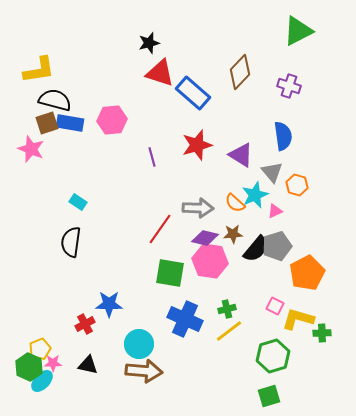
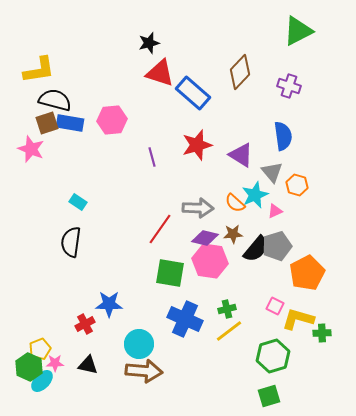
pink star at (53, 363): moved 2 px right
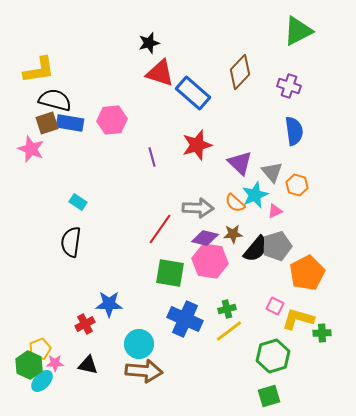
blue semicircle at (283, 136): moved 11 px right, 5 px up
purple triangle at (241, 155): moved 1 px left, 8 px down; rotated 12 degrees clockwise
green hexagon at (29, 367): moved 2 px up
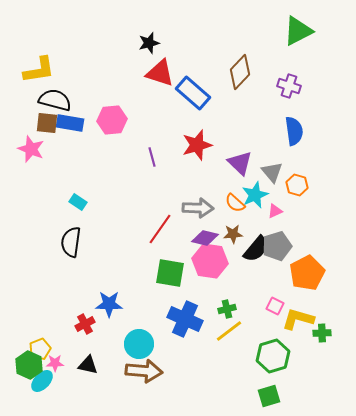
brown square at (47, 123): rotated 25 degrees clockwise
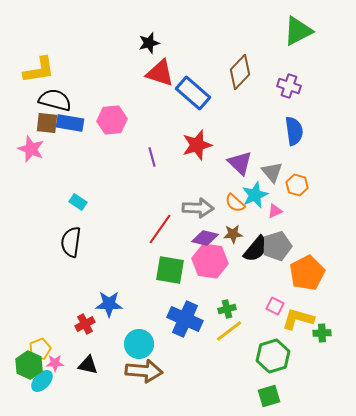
green square at (170, 273): moved 3 px up
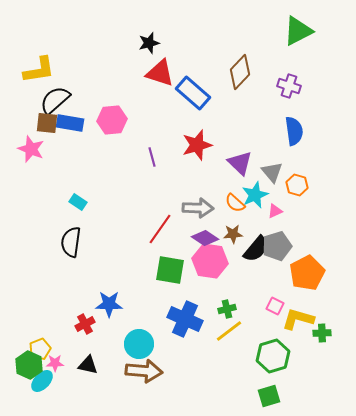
black semicircle at (55, 100): rotated 56 degrees counterclockwise
purple diamond at (205, 238): rotated 20 degrees clockwise
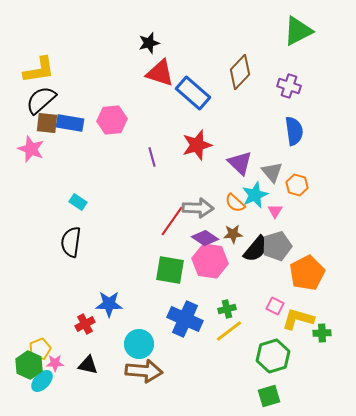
black semicircle at (55, 100): moved 14 px left
pink triangle at (275, 211): rotated 35 degrees counterclockwise
red line at (160, 229): moved 12 px right, 8 px up
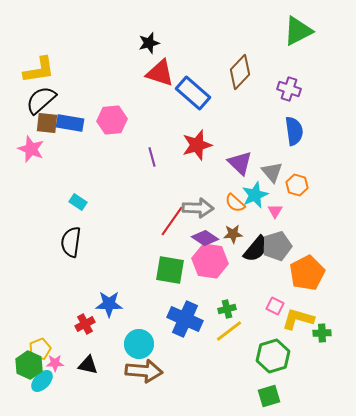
purple cross at (289, 86): moved 3 px down
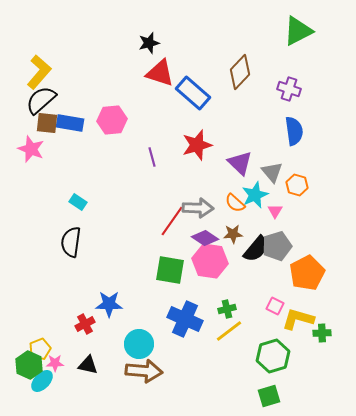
yellow L-shape at (39, 70): moved 2 px down; rotated 40 degrees counterclockwise
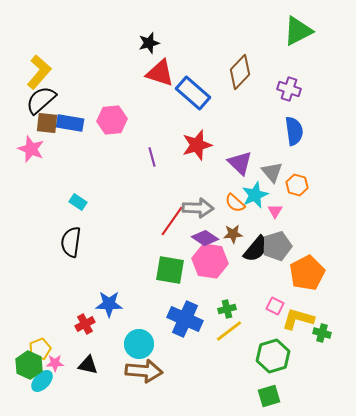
green cross at (322, 333): rotated 18 degrees clockwise
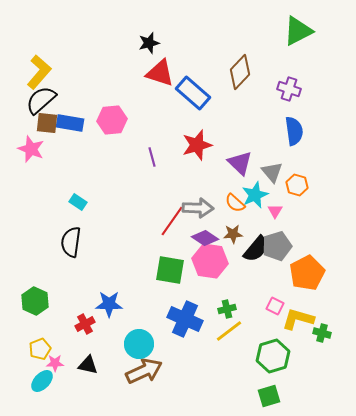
green hexagon at (29, 365): moved 6 px right, 64 px up
brown arrow at (144, 371): rotated 30 degrees counterclockwise
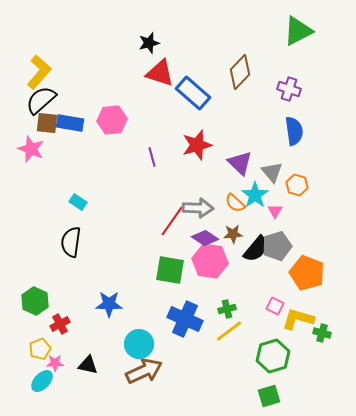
cyan star at (255, 195): rotated 12 degrees counterclockwise
orange pentagon at (307, 273): rotated 24 degrees counterclockwise
red cross at (85, 324): moved 25 px left
